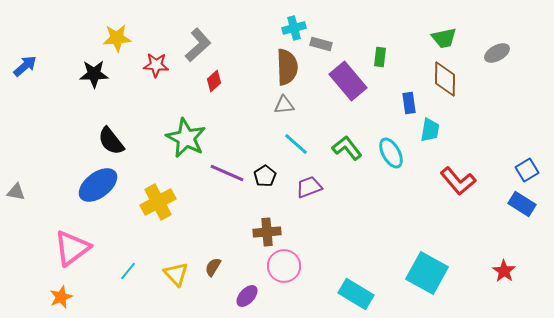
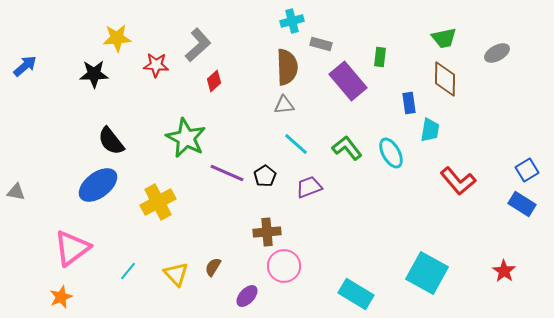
cyan cross at (294, 28): moved 2 px left, 7 px up
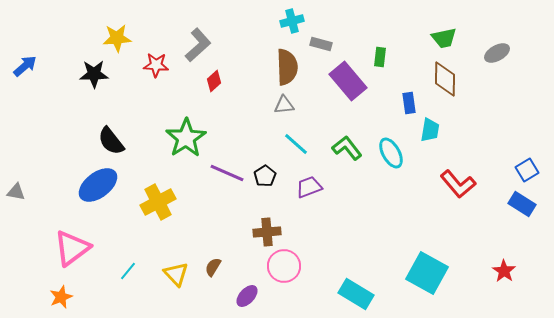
green star at (186, 138): rotated 12 degrees clockwise
red L-shape at (458, 181): moved 3 px down
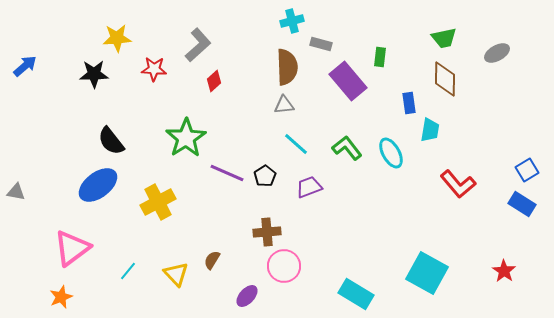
red star at (156, 65): moved 2 px left, 4 px down
brown semicircle at (213, 267): moved 1 px left, 7 px up
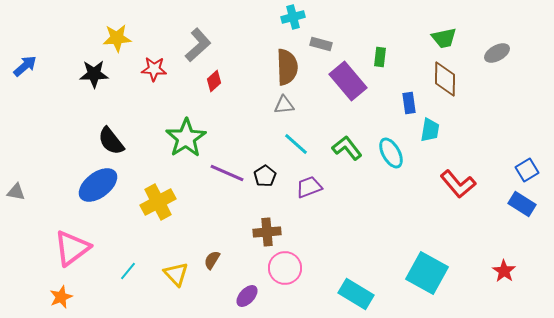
cyan cross at (292, 21): moved 1 px right, 4 px up
pink circle at (284, 266): moved 1 px right, 2 px down
